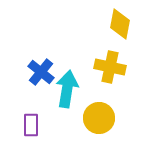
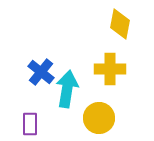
yellow cross: moved 2 px down; rotated 12 degrees counterclockwise
purple rectangle: moved 1 px left, 1 px up
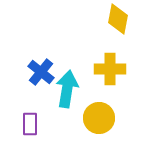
yellow diamond: moved 2 px left, 5 px up
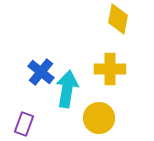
purple rectangle: moved 6 px left; rotated 20 degrees clockwise
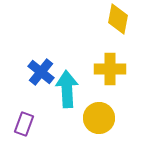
cyan arrow: rotated 12 degrees counterclockwise
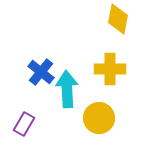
purple rectangle: rotated 10 degrees clockwise
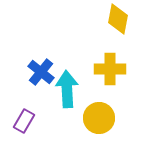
purple rectangle: moved 3 px up
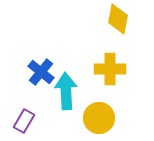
cyan arrow: moved 1 px left, 2 px down
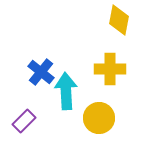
yellow diamond: moved 1 px right, 1 px down
purple rectangle: rotated 15 degrees clockwise
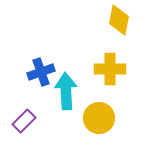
blue cross: rotated 32 degrees clockwise
